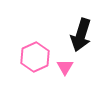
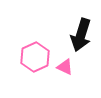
pink triangle: rotated 36 degrees counterclockwise
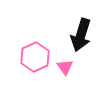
pink triangle: rotated 30 degrees clockwise
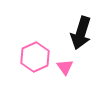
black arrow: moved 2 px up
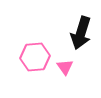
pink hexagon: rotated 20 degrees clockwise
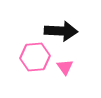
black arrow: moved 20 px left, 2 px up; rotated 104 degrees counterclockwise
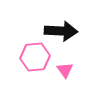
pink triangle: moved 3 px down
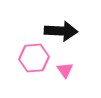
pink hexagon: moved 1 px left, 1 px down
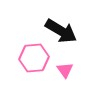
black arrow: rotated 28 degrees clockwise
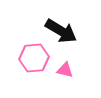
pink triangle: rotated 42 degrees counterclockwise
